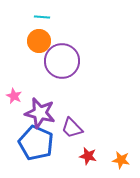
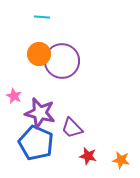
orange circle: moved 13 px down
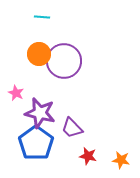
purple circle: moved 2 px right
pink star: moved 2 px right, 3 px up
blue pentagon: rotated 12 degrees clockwise
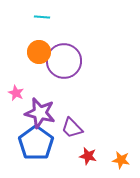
orange circle: moved 2 px up
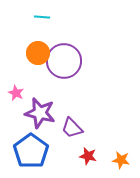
orange circle: moved 1 px left, 1 px down
blue pentagon: moved 5 px left, 8 px down
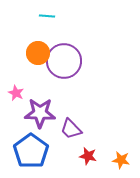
cyan line: moved 5 px right, 1 px up
purple star: rotated 12 degrees counterclockwise
purple trapezoid: moved 1 px left, 1 px down
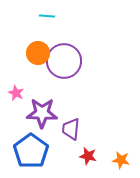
purple star: moved 2 px right
purple trapezoid: rotated 50 degrees clockwise
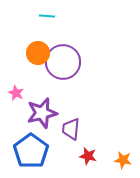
purple circle: moved 1 px left, 1 px down
purple star: rotated 16 degrees counterclockwise
orange star: moved 2 px right
